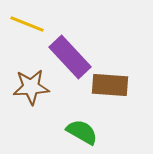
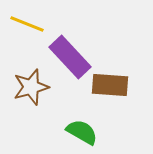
brown star: rotated 12 degrees counterclockwise
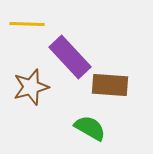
yellow line: rotated 20 degrees counterclockwise
green semicircle: moved 8 px right, 4 px up
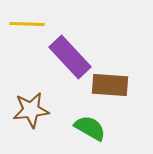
brown star: moved 23 px down; rotated 9 degrees clockwise
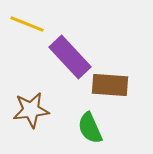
yellow line: rotated 20 degrees clockwise
green semicircle: rotated 144 degrees counterclockwise
